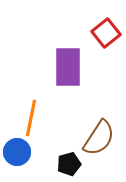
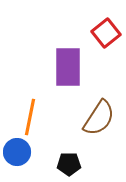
orange line: moved 1 px left, 1 px up
brown semicircle: moved 20 px up
black pentagon: rotated 15 degrees clockwise
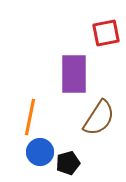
red square: rotated 28 degrees clockwise
purple rectangle: moved 6 px right, 7 px down
blue circle: moved 23 px right
black pentagon: moved 1 px left, 1 px up; rotated 15 degrees counterclockwise
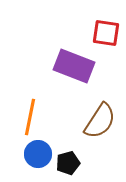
red square: rotated 20 degrees clockwise
purple rectangle: moved 8 px up; rotated 69 degrees counterclockwise
brown semicircle: moved 1 px right, 3 px down
blue circle: moved 2 px left, 2 px down
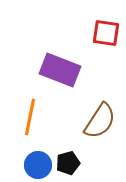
purple rectangle: moved 14 px left, 4 px down
blue circle: moved 11 px down
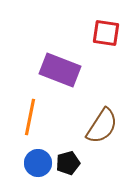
brown semicircle: moved 2 px right, 5 px down
blue circle: moved 2 px up
